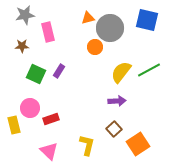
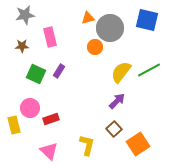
pink rectangle: moved 2 px right, 5 px down
purple arrow: rotated 42 degrees counterclockwise
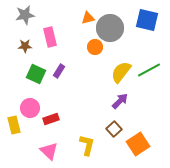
brown star: moved 3 px right
purple arrow: moved 3 px right
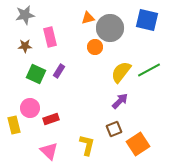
brown square: rotated 21 degrees clockwise
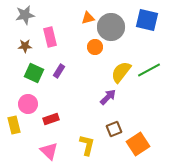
gray circle: moved 1 px right, 1 px up
green square: moved 2 px left, 1 px up
purple arrow: moved 12 px left, 4 px up
pink circle: moved 2 px left, 4 px up
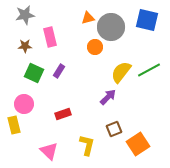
pink circle: moved 4 px left
red rectangle: moved 12 px right, 5 px up
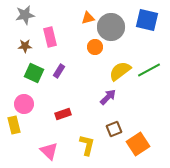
yellow semicircle: moved 1 px left, 1 px up; rotated 15 degrees clockwise
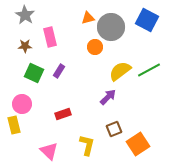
gray star: rotated 30 degrees counterclockwise
blue square: rotated 15 degrees clockwise
pink circle: moved 2 px left
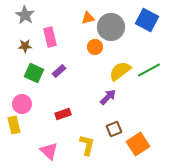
purple rectangle: rotated 16 degrees clockwise
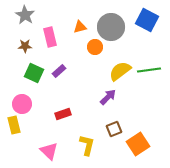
orange triangle: moved 8 px left, 9 px down
green line: rotated 20 degrees clockwise
